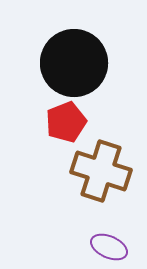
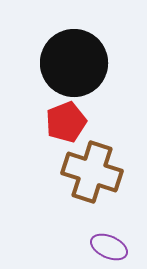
brown cross: moved 9 px left, 1 px down
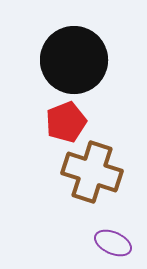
black circle: moved 3 px up
purple ellipse: moved 4 px right, 4 px up
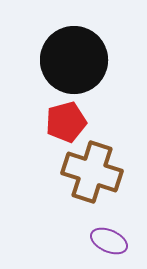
red pentagon: rotated 6 degrees clockwise
purple ellipse: moved 4 px left, 2 px up
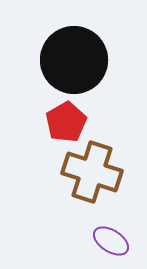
red pentagon: rotated 15 degrees counterclockwise
purple ellipse: moved 2 px right; rotated 9 degrees clockwise
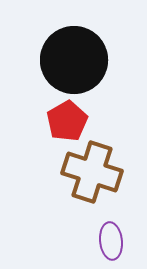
red pentagon: moved 1 px right, 1 px up
purple ellipse: rotated 51 degrees clockwise
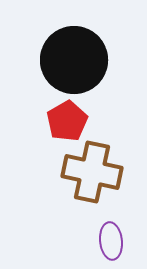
brown cross: rotated 6 degrees counterclockwise
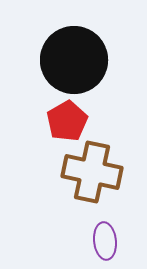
purple ellipse: moved 6 px left
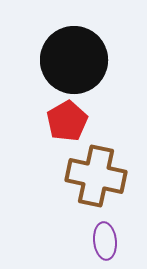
brown cross: moved 4 px right, 4 px down
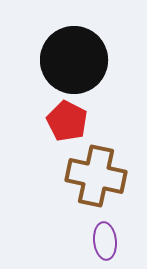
red pentagon: rotated 15 degrees counterclockwise
